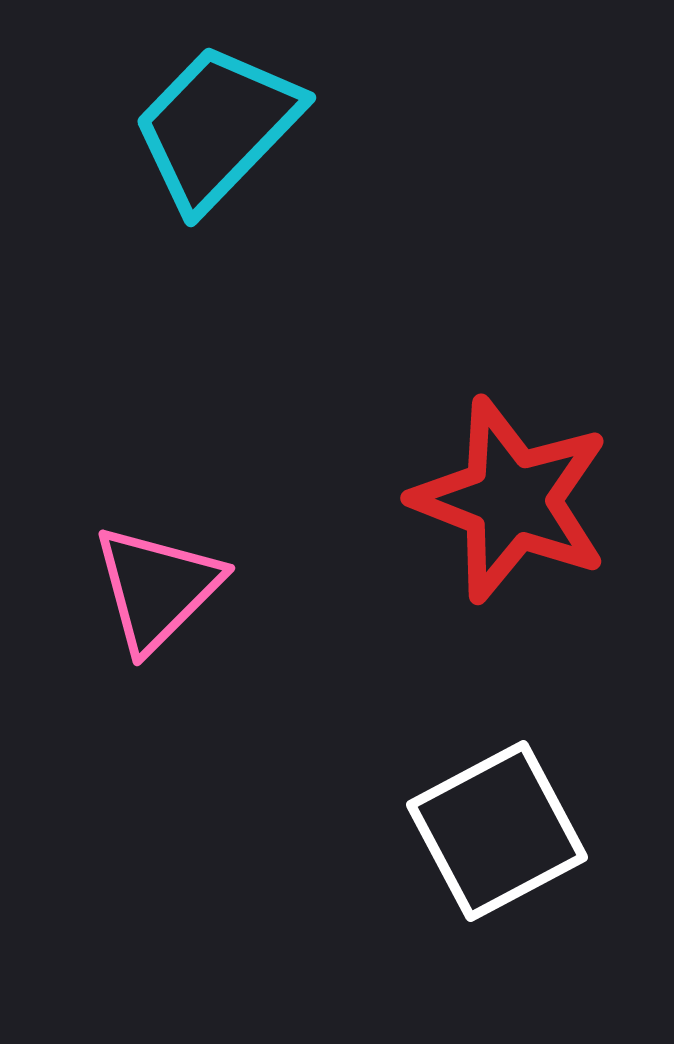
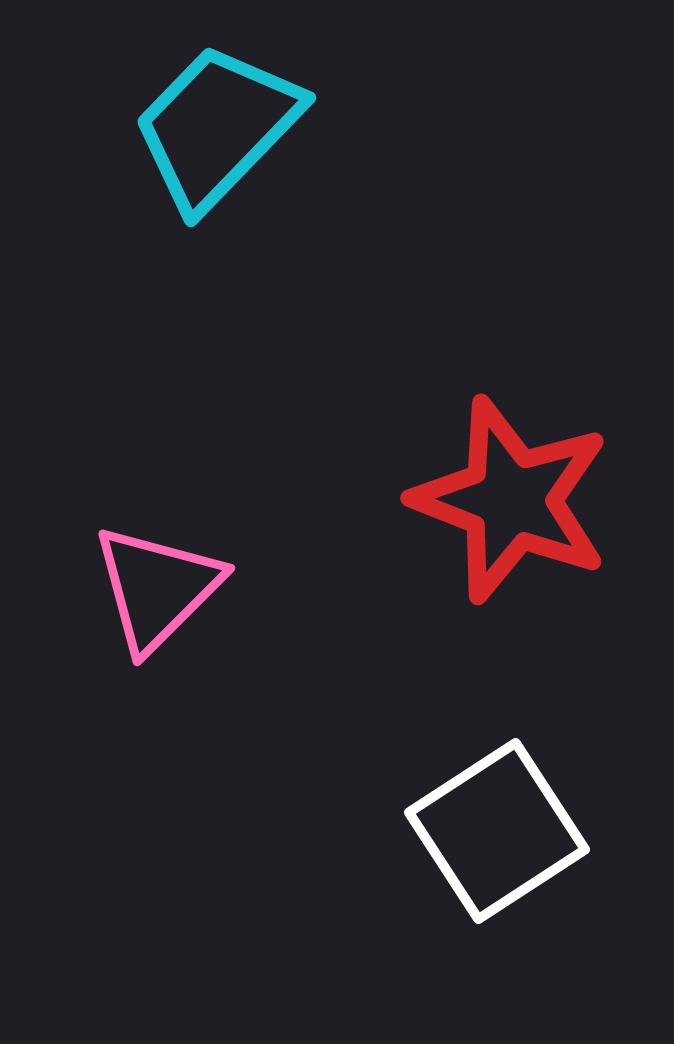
white square: rotated 5 degrees counterclockwise
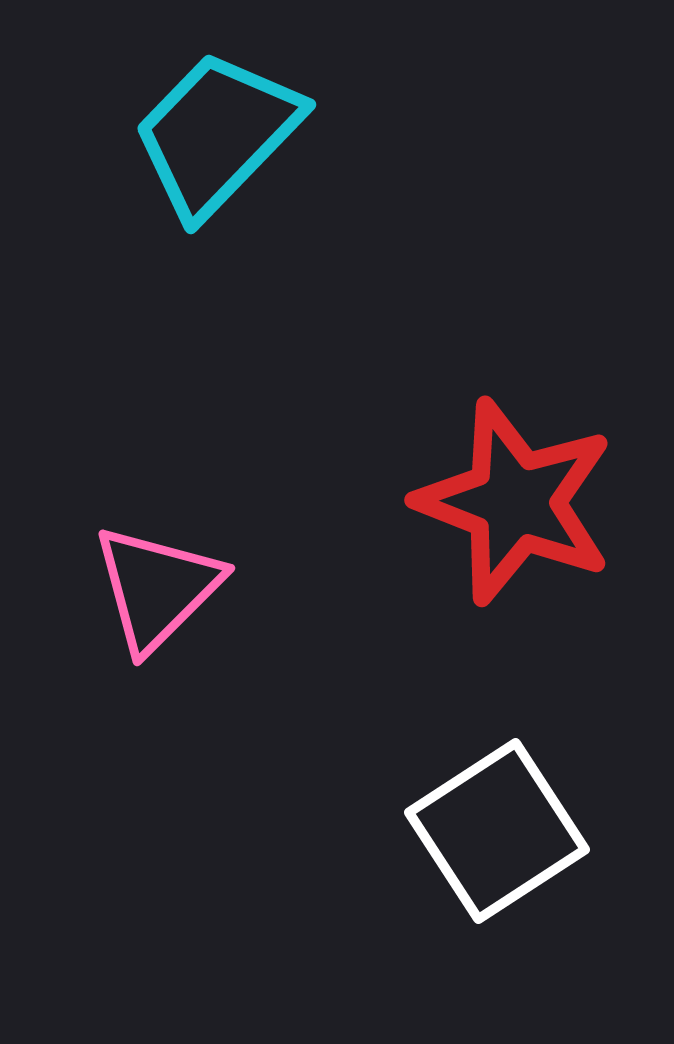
cyan trapezoid: moved 7 px down
red star: moved 4 px right, 2 px down
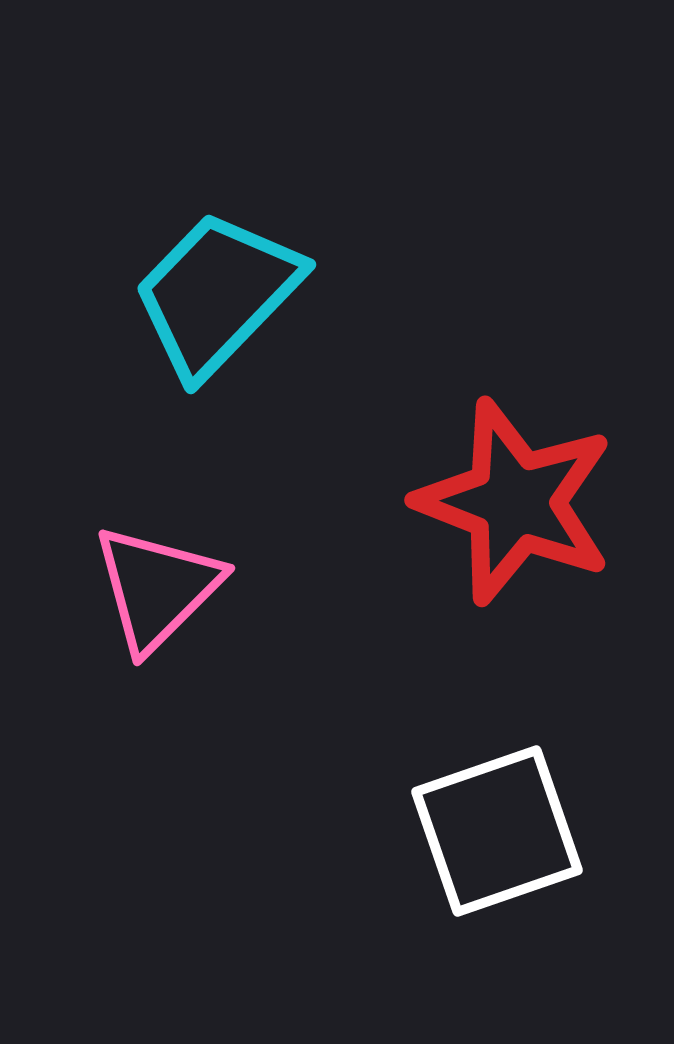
cyan trapezoid: moved 160 px down
white square: rotated 14 degrees clockwise
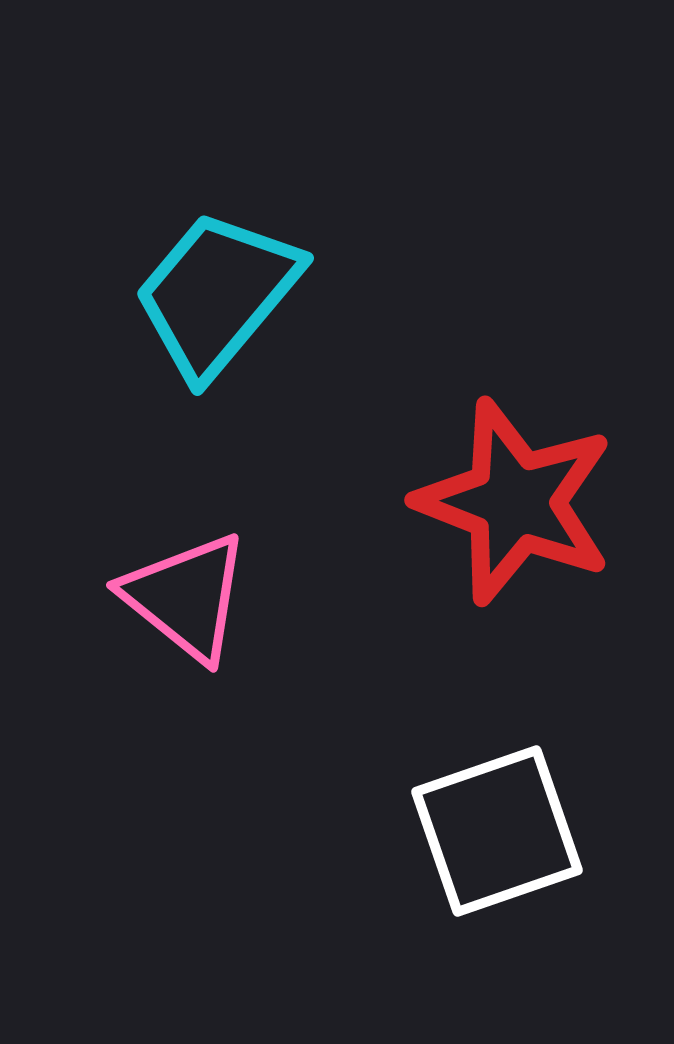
cyan trapezoid: rotated 4 degrees counterclockwise
pink triangle: moved 29 px right, 9 px down; rotated 36 degrees counterclockwise
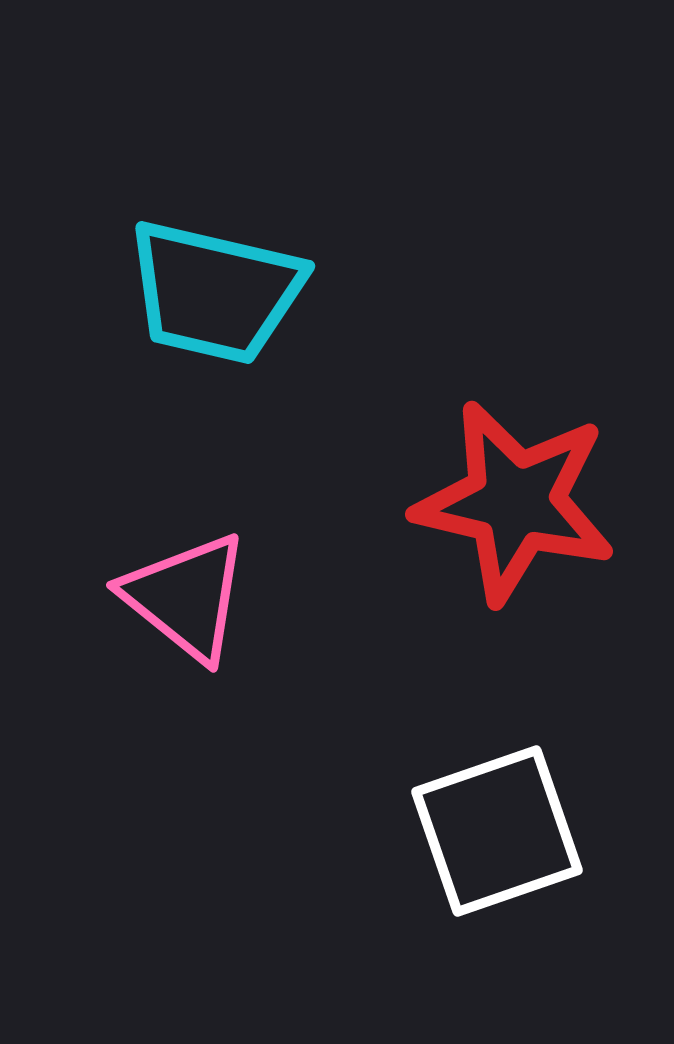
cyan trapezoid: moved 2 px left, 2 px up; rotated 117 degrees counterclockwise
red star: rotated 8 degrees counterclockwise
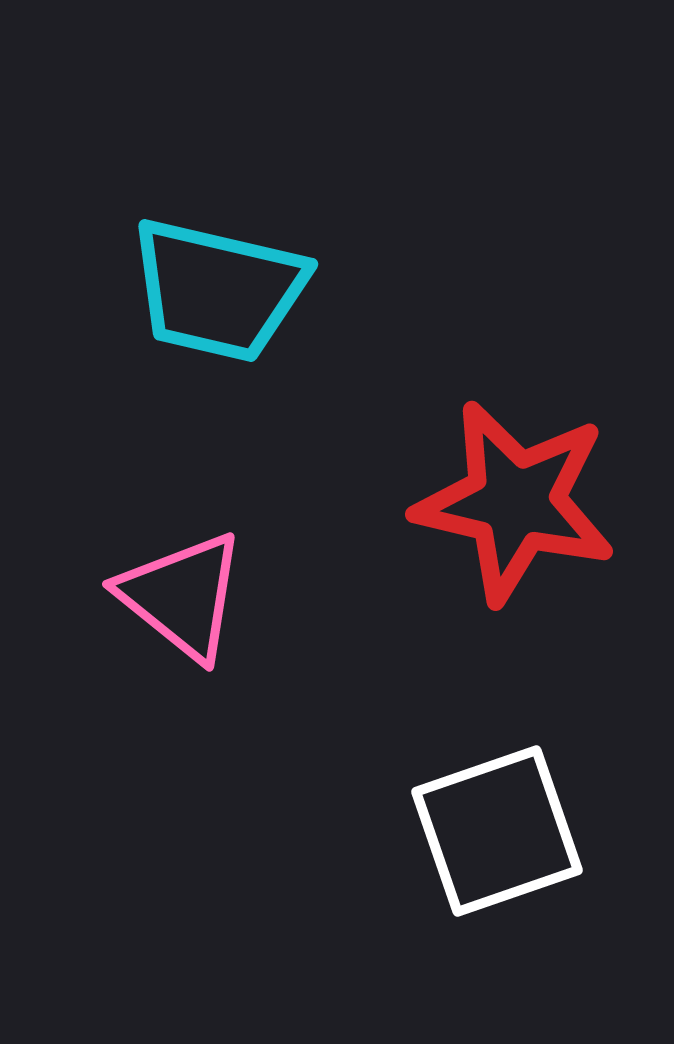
cyan trapezoid: moved 3 px right, 2 px up
pink triangle: moved 4 px left, 1 px up
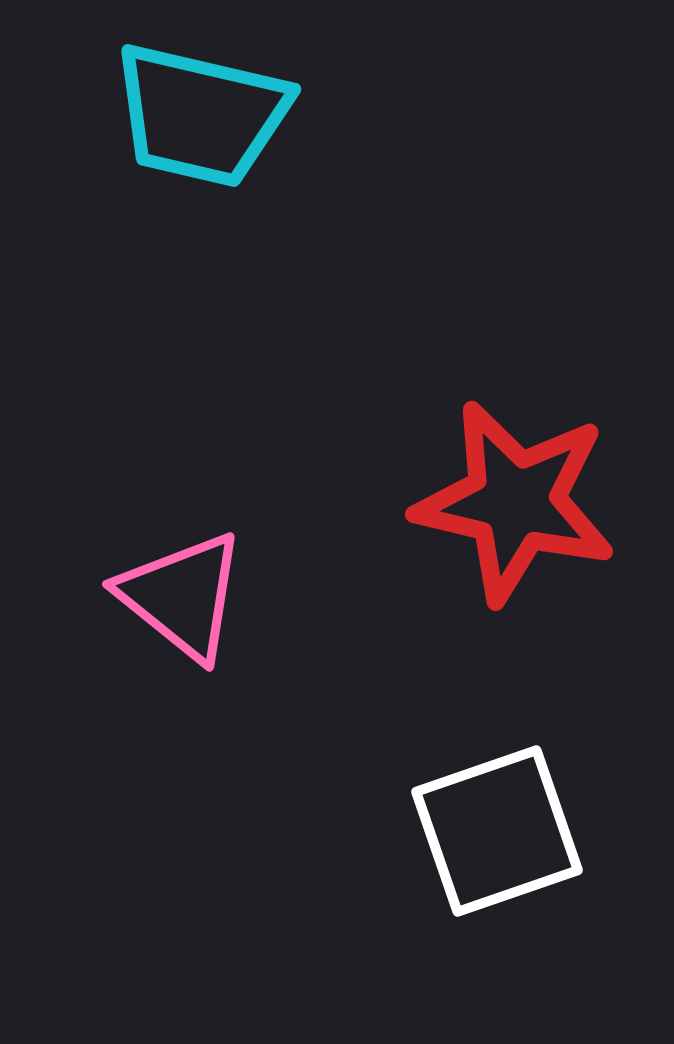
cyan trapezoid: moved 17 px left, 175 px up
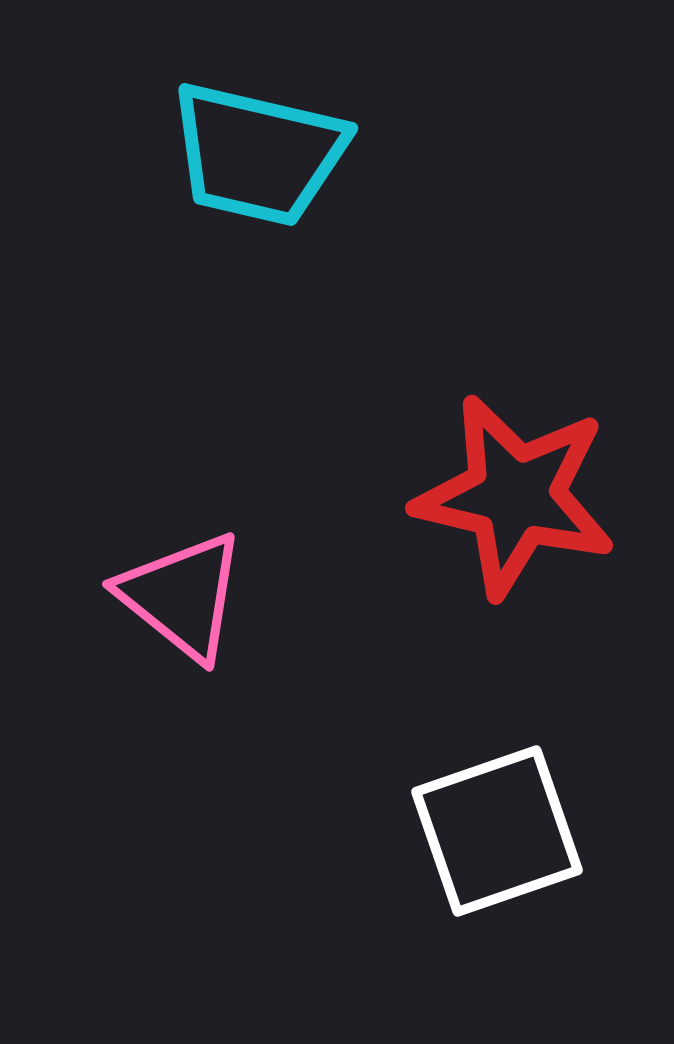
cyan trapezoid: moved 57 px right, 39 px down
red star: moved 6 px up
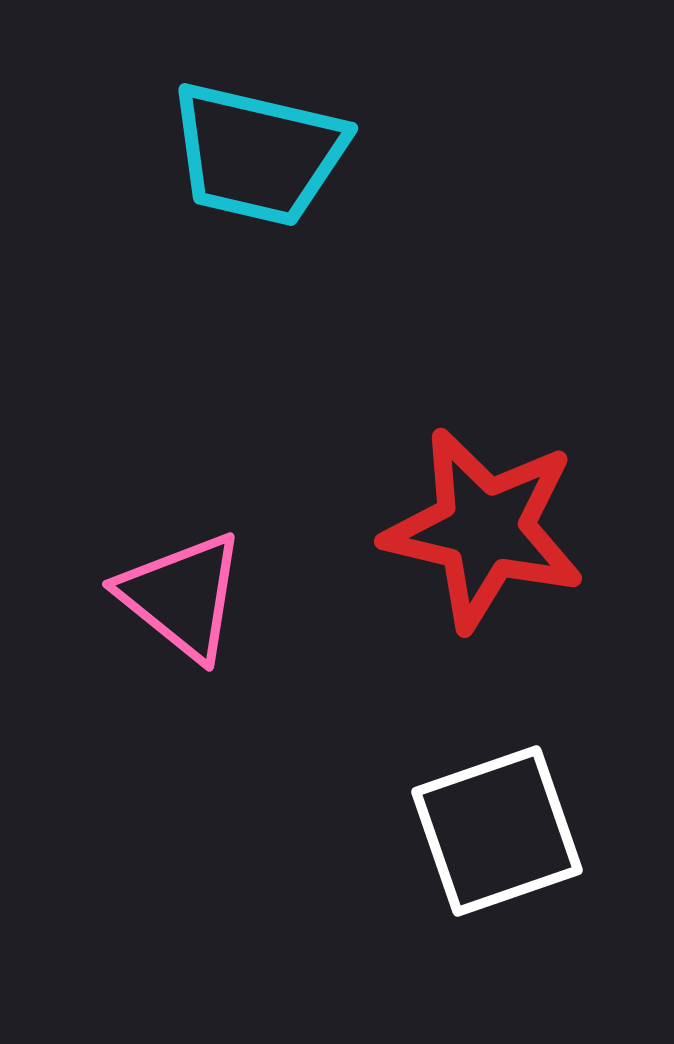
red star: moved 31 px left, 33 px down
